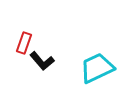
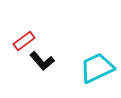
red rectangle: moved 2 px up; rotated 35 degrees clockwise
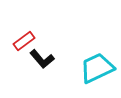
black L-shape: moved 2 px up
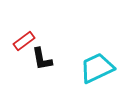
black L-shape: rotated 30 degrees clockwise
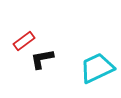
black L-shape: rotated 90 degrees clockwise
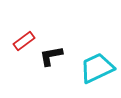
black L-shape: moved 9 px right, 3 px up
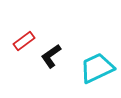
black L-shape: rotated 25 degrees counterclockwise
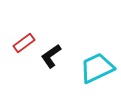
red rectangle: moved 2 px down
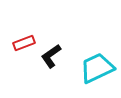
red rectangle: rotated 15 degrees clockwise
